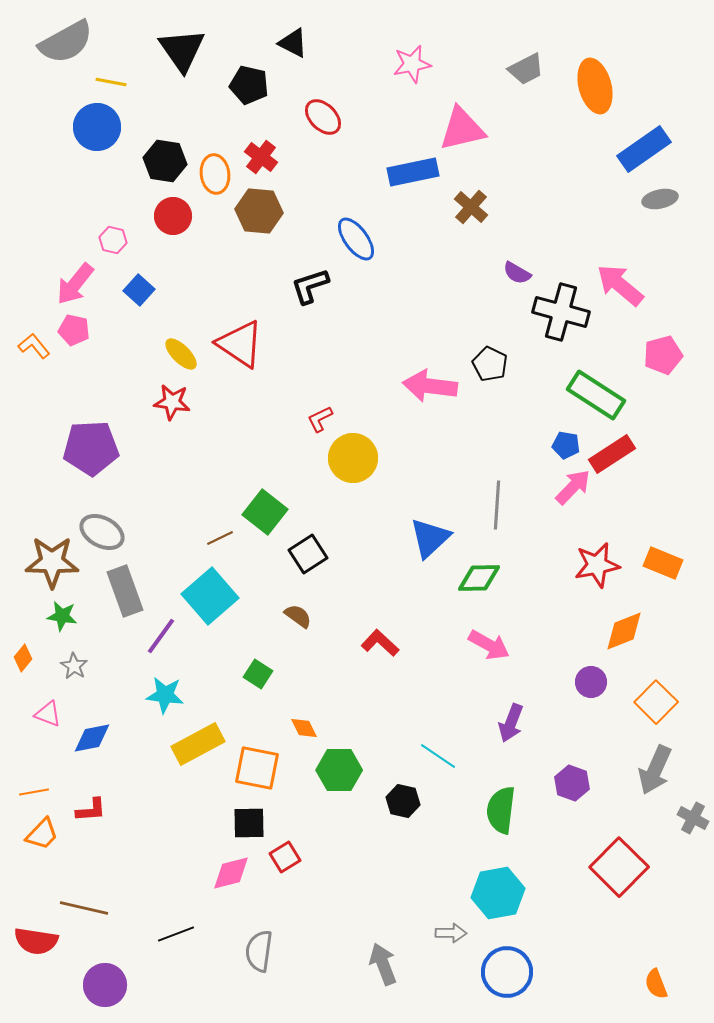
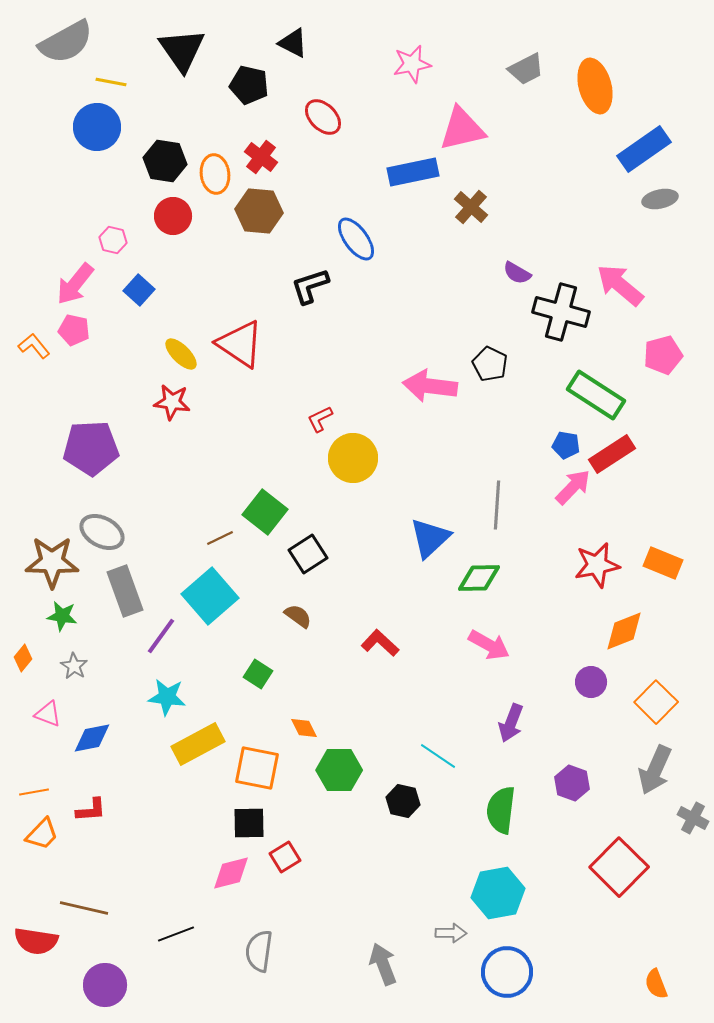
cyan star at (165, 695): moved 2 px right, 2 px down
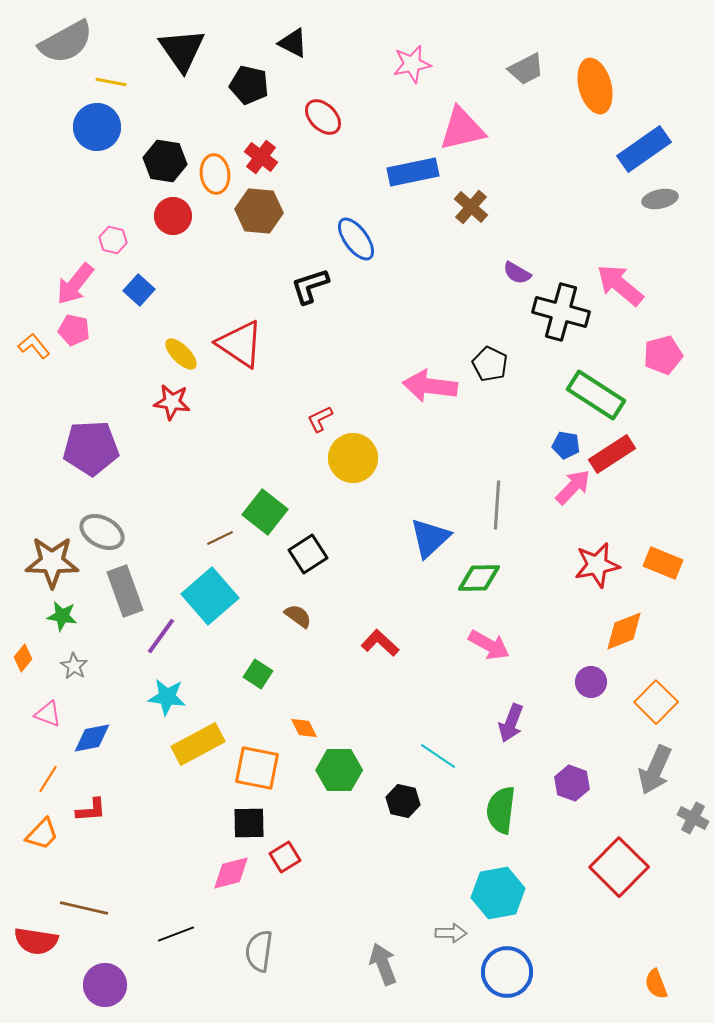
orange line at (34, 792): moved 14 px right, 13 px up; rotated 48 degrees counterclockwise
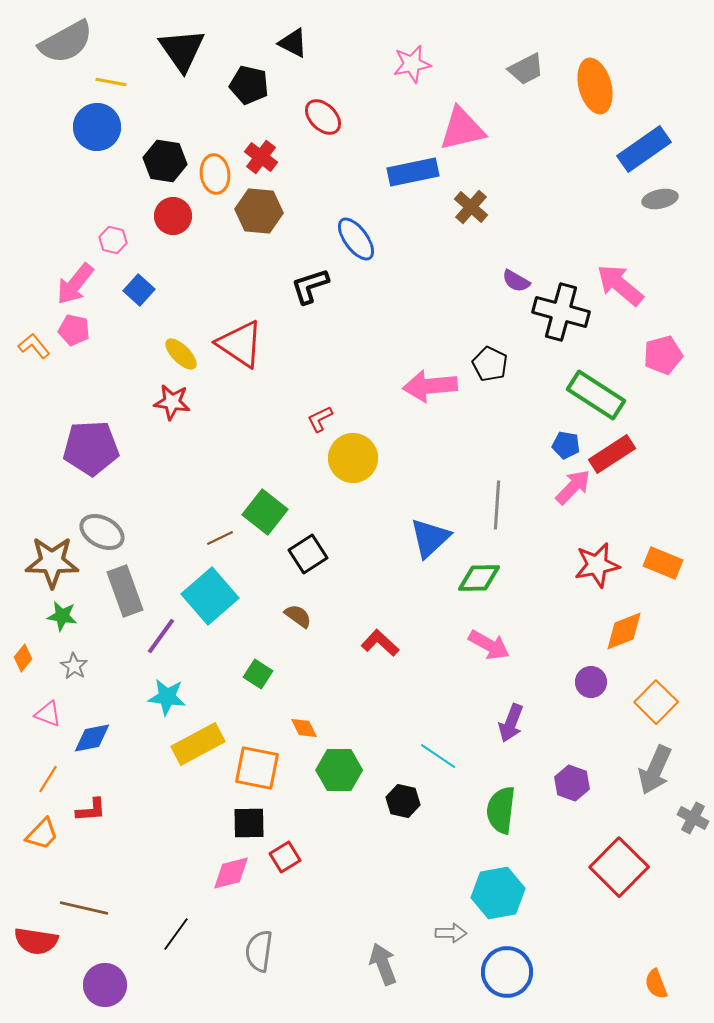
purple semicircle at (517, 273): moved 1 px left, 8 px down
pink arrow at (430, 386): rotated 12 degrees counterclockwise
black line at (176, 934): rotated 33 degrees counterclockwise
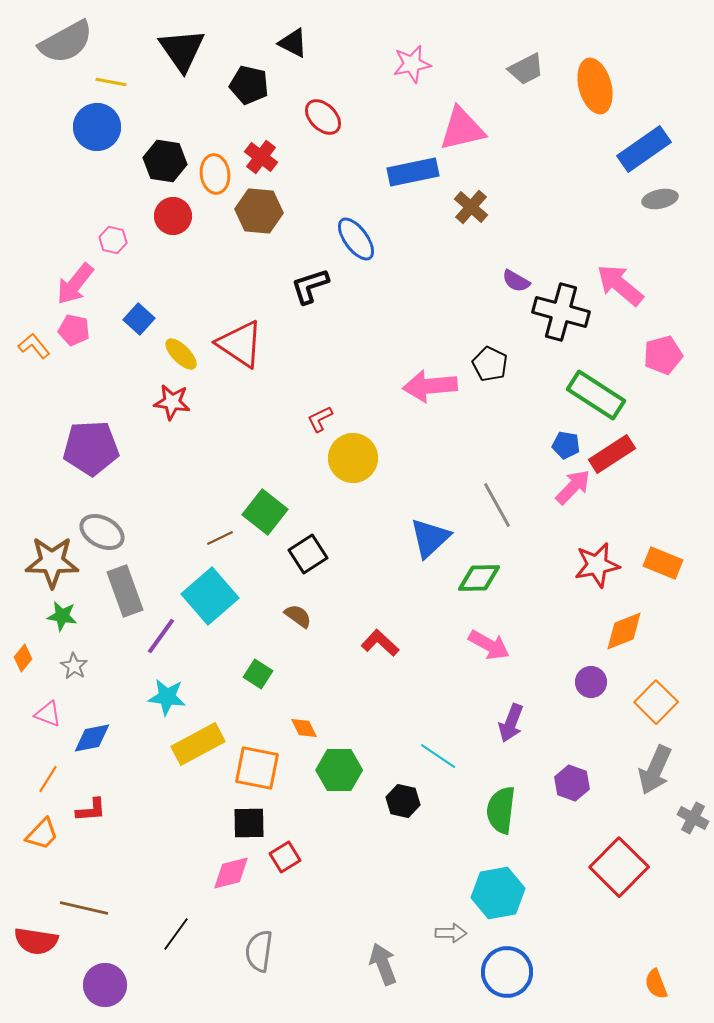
blue square at (139, 290): moved 29 px down
gray line at (497, 505): rotated 33 degrees counterclockwise
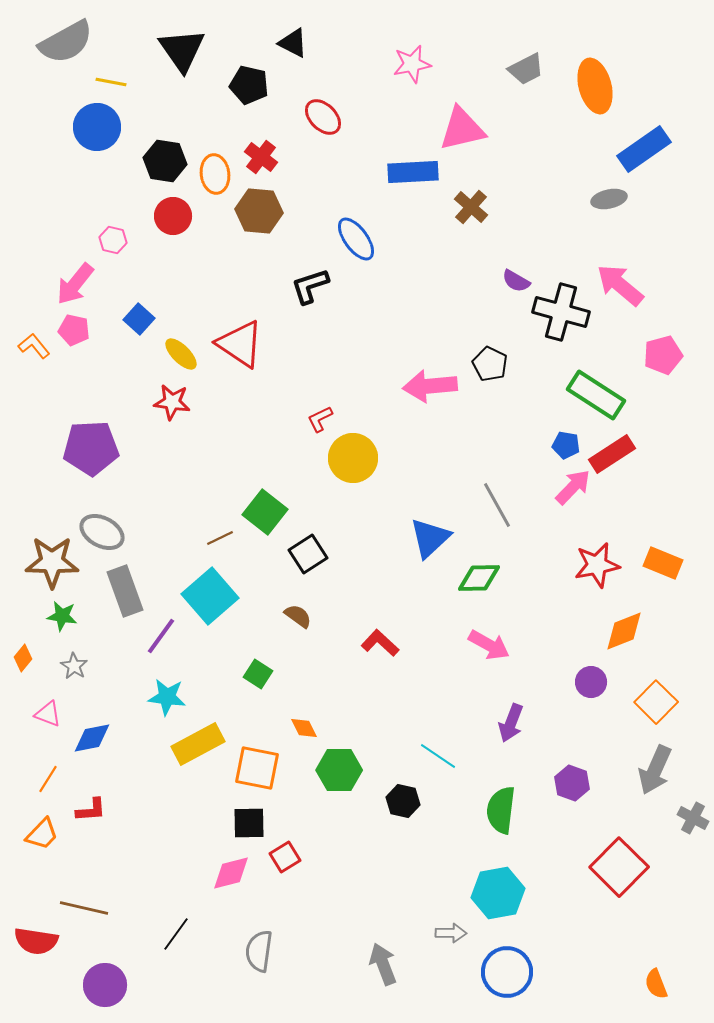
blue rectangle at (413, 172): rotated 9 degrees clockwise
gray ellipse at (660, 199): moved 51 px left
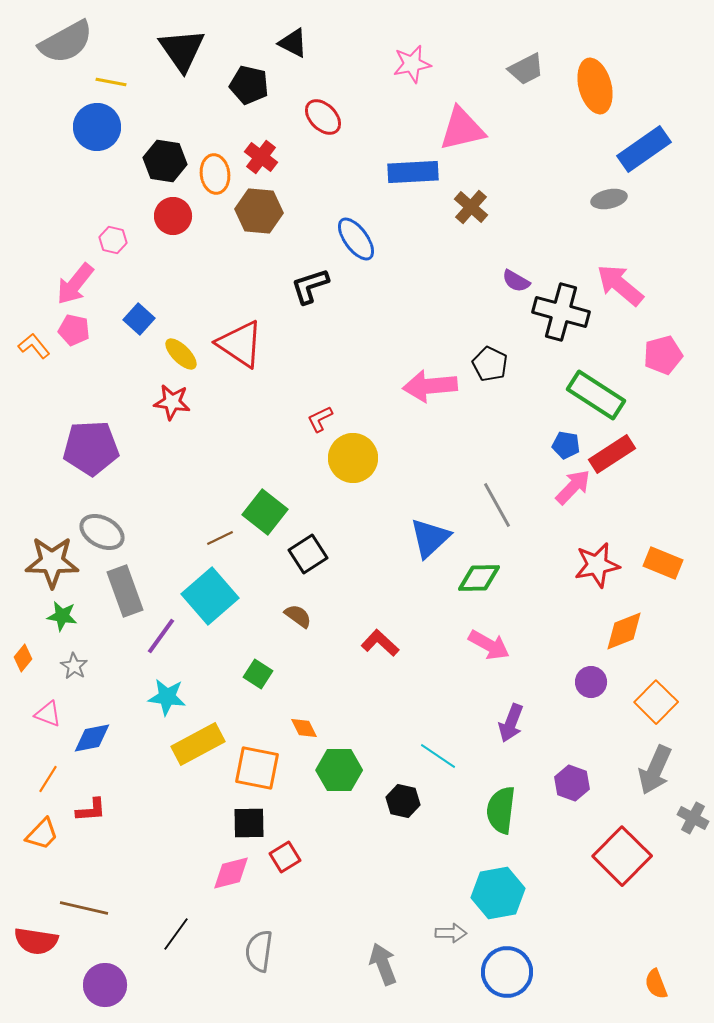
red square at (619, 867): moved 3 px right, 11 px up
